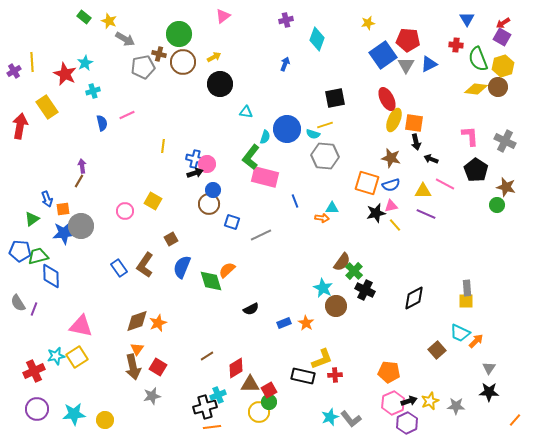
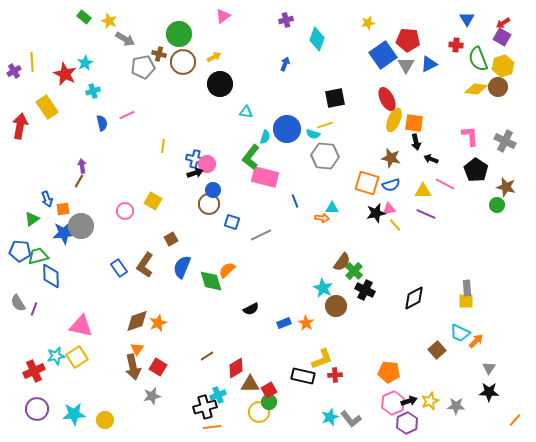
pink triangle at (391, 206): moved 2 px left, 3 px down
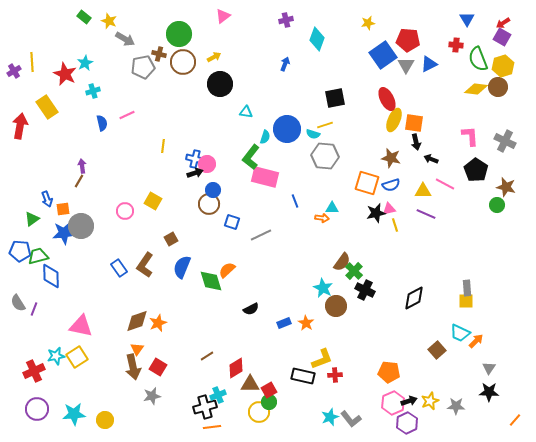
yellow line at (395, 225): rotated 24 degrees clockwise
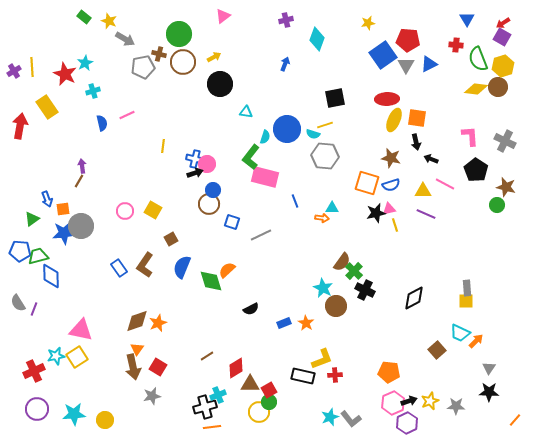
yellow line at (32, 62): moved 5 px down
red ellipse at (387, 99): rotated 65 degrees counterclockwise
orange square at (414, 123): moved 3 px right, 5 px up
yellow square at (153, 201): moved 9 px down
pink triangle at (81, 326): moved 4 px down
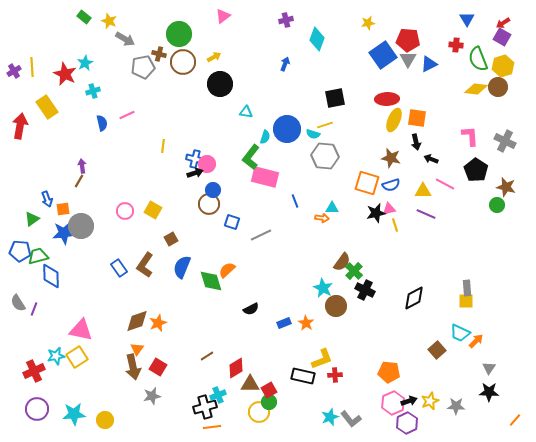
gray triangle at (406, 65): moved 2 px right, 6 px up
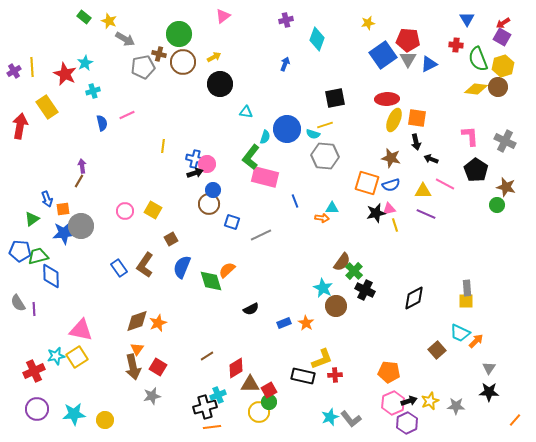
purple line at (34, 309): rotated 24 degrees counterclockwise
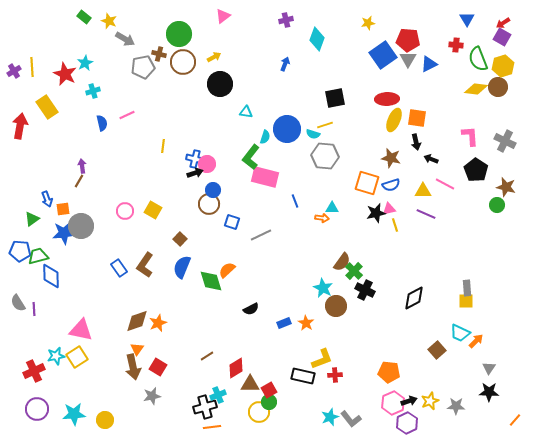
brown square at (171, 239): moved 9 px right; rotated 16 degrees counterclockwise
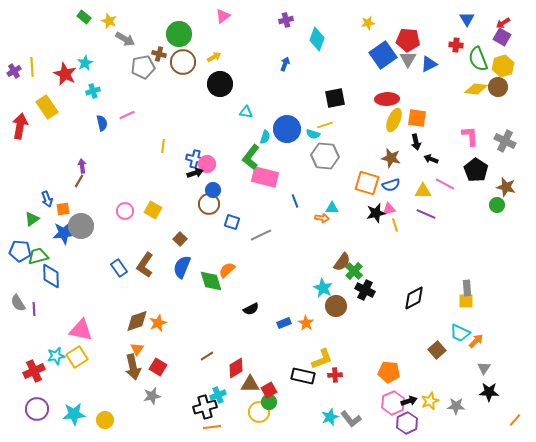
gray triangle at (489, 368): moved 5 px left
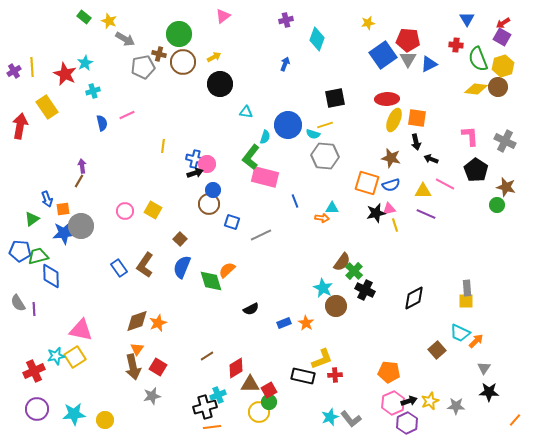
blue circle at (287, 129): moved 1 px right, 4 px up
yellow square at (77, 357): moved 2 px left
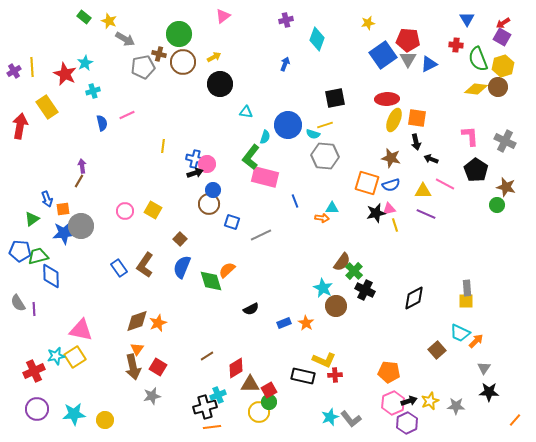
yellow L-shape at (322, 359): moved 2 px right, 1 px down; rotated 45 degrees clockwise
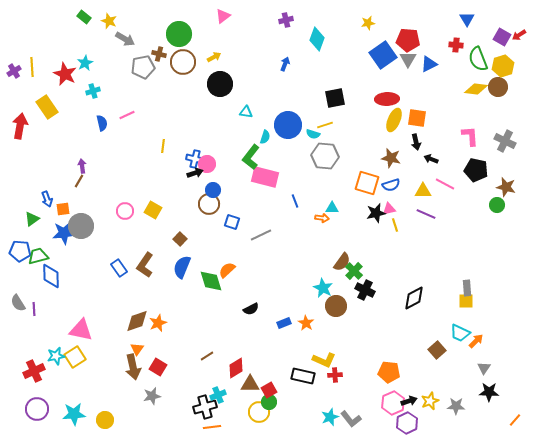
red arrow at (503, 23): moved 16 px right, 12 px down
black pentagon at (476, 170): rotated 20 degrees counterclockwise
